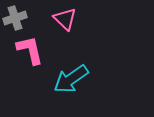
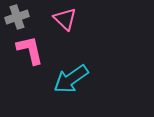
gray cross: moved 2 px right, 1 px up
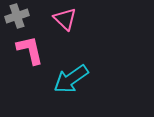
gray cross: moved 1 px up
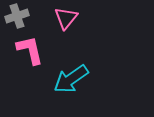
pink triangle: moved 1 px right, 1 px up; rotated 25 degrees clockwise
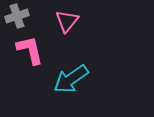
pink triangle: moved 1 px right, 3 px down
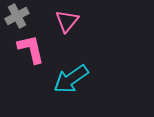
gray cross: rotated 10 degrees counterclockwise
pink L-shape: moved 1 px right, 1 px up
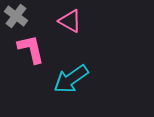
gray cross: moved 1 px left; rotated 25 degrees counterclockwise
pink triangle: moved 3 px right; rotated 40 degrees counterclockwise
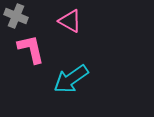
gray cross: rotated 15 degrees counterclockwise
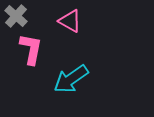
gray cross: rotated 20 degrees clockwise
pink L-shape: rotated 24 degrees clockwise
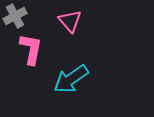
gray cross: moved 1 px left; rotated 20 degrees clockwise
pink triangle: rotated 20 degrees clockwise
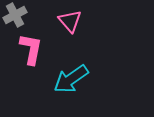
gray cross: moved 1 px up
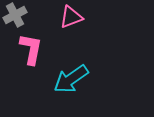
pink triangle: moved 1 px right, 4 px up; rotated 50 degrees clockwise
